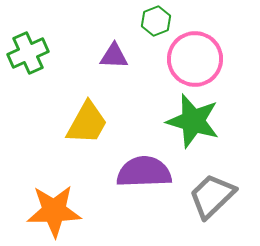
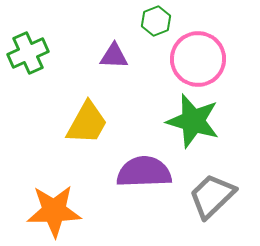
pink circle: moved 3 px right
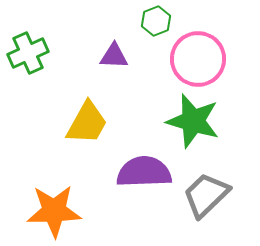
gray trapezoid: moved 6 px left, 1 px up
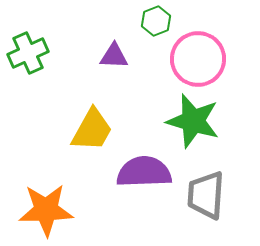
yellow trapezoid: moved 5 px right, 7 px down
gray trapezoid: rotated 42 degrees counterclockwise
orange star: moved 8 px left, 1 px up
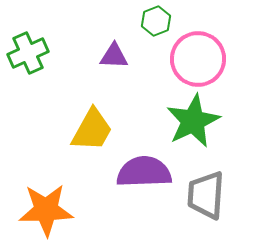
green star: rotated 30 degrees clockwise
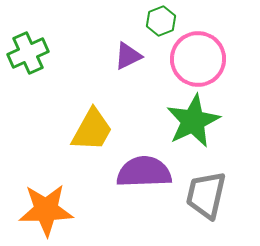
green hexagon: moved 5 px right
purple triangle: moved 14 px right; rotated 28 degrees counterclockwise
gray trapezoid: rotated 9 degrees clockwise
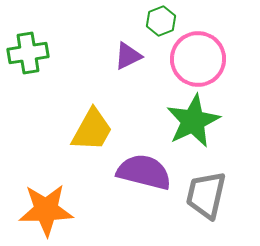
green cross: rotated 15 degrees clockwise
purple semicircle: rotated 16 degrees clockwise
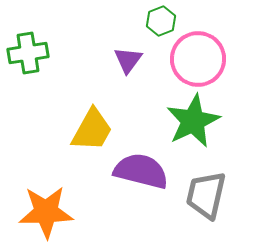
purple triangle: moved 4 px down; rotated 28 degrees counterclockwise
purple semicircle: moved 3 px left, 1 px up
orange star: moved 2 px down
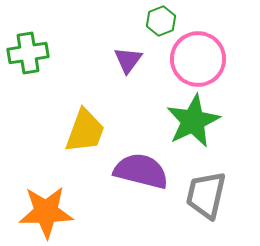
yellow trapezoid: moved 7 px left, 1 px down; rotated 9 degrees counterclockwise
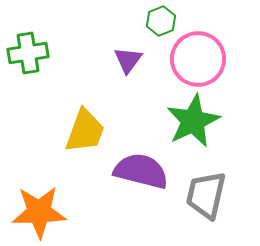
orange star: moved 7 px left
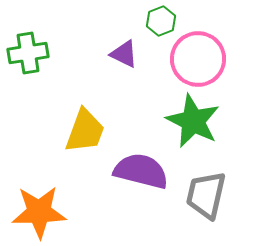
purple triangle: moved 4 px left, 6 px up; rotated 40 degrees counterclockwise
green star: rotated 20 degrees counterclockwise
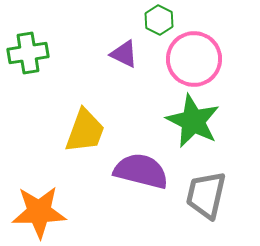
green hexagon: moved 2 px left, 1 px up; rotated 12 degrees counterclockwise
pink circle: moved 4 px left
